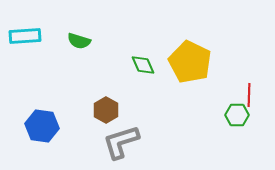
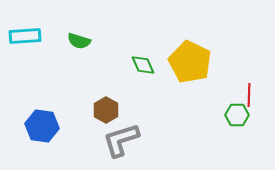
gray L-shape: moved 2 px up
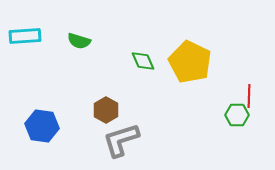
green diamond: moved 4 px up
red line: moved 1 px down
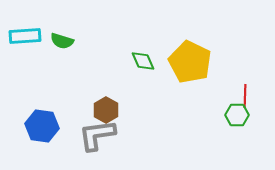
green semicircle: moved 17 px left
red line: moved 4 px left
gray L-shape: moved 24 px left, 5 px up; rotated 9 degrees clockwise
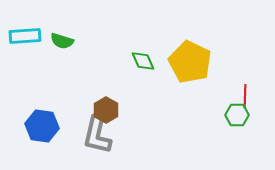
gray L-shape: rotated 69 degrees counterclockwise
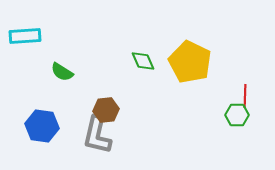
green semicircle: moved 31 px down; rotated 15 degrees clockwise
brown hexagon: rotated 25 degrees clockwise
